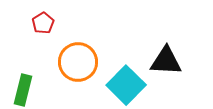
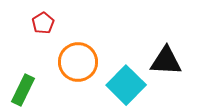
green rectangle: rotated 12 degrees clockwise
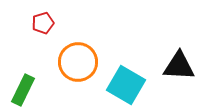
red pentagon: rotated 15 degrees clockwise
black triangle: moved 13 px right, 5 px down
cyan square: rotated 15 degrees counterclockwise
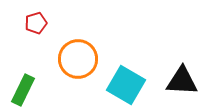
red pentagon: moved 7 px left
orange circle: moved 3 px up
black triangle: moved 3 px right, 15 px down
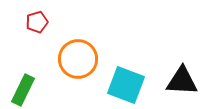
red pentagon: moved 1 px right, 1 px up
cyan square: rotated 9 degrees counterclockwise
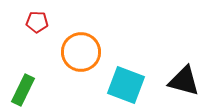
red pentagon: rotated 20 degrees clockwise
orange circle: moved 3 px right, 7 px up
black triangle: moved 2 px right; rotated 12 degrees clockwise
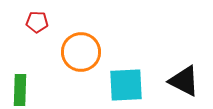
black triangle: rotated 12 degrees clockwise
cyan square: rotated 24 degrees counterclockwise
green rectangle: moved 3 px left; rotated 24 degrees counterclockwise
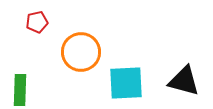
red pentagon: rotated 15 degrees counterclockwise
black triangle: rotated 12 degrees counterclockwise
cyan square: moved 2 px up
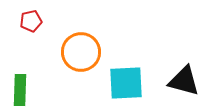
red pentagon: moved 6 px left, 1 px up
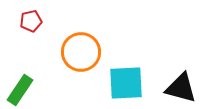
black triangle: moved 3 px left, 7 px down
green rectangle: rotated 32 degrees clockwise
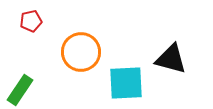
black triangle: moved 10 px left, 29 px up
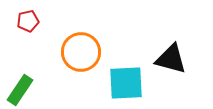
red pentagon: moved 3 px left
